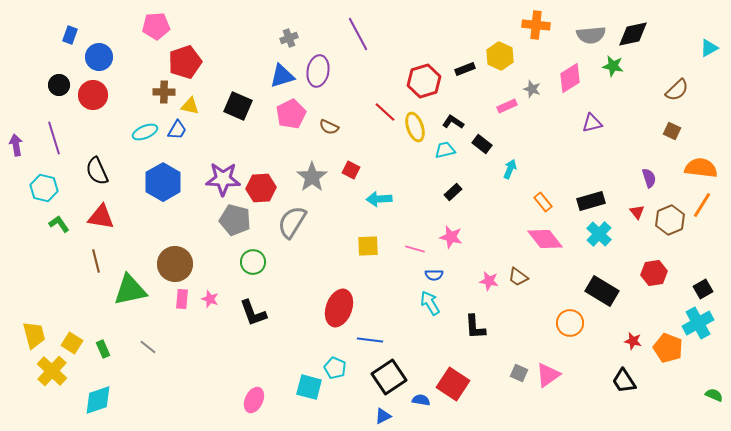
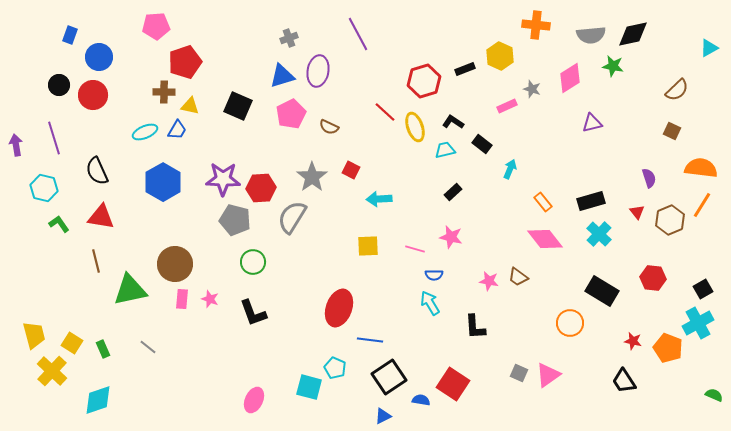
gray semicircle at (292, 222): moved 5 px up
red hexagon at (654, 273): moved 1 px left, 5 px down; rotated 15 degrees clockwise
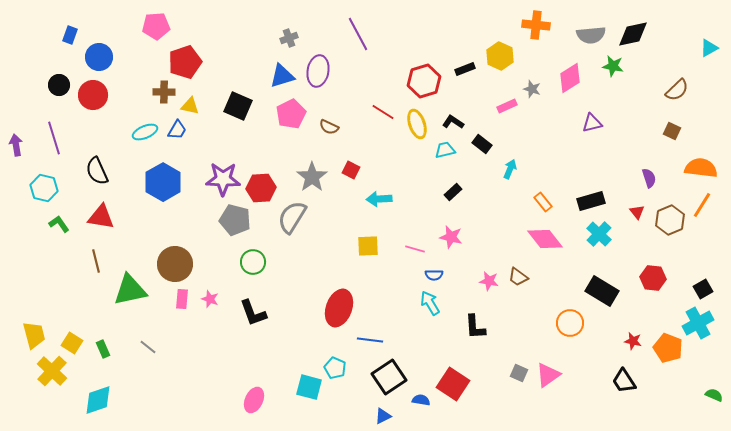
red line at (385, 112): moved 2 px left; rotated 10 degrees counterclockwise
yellow ellipse at (415, 127): moved 2 px right, 3 px up
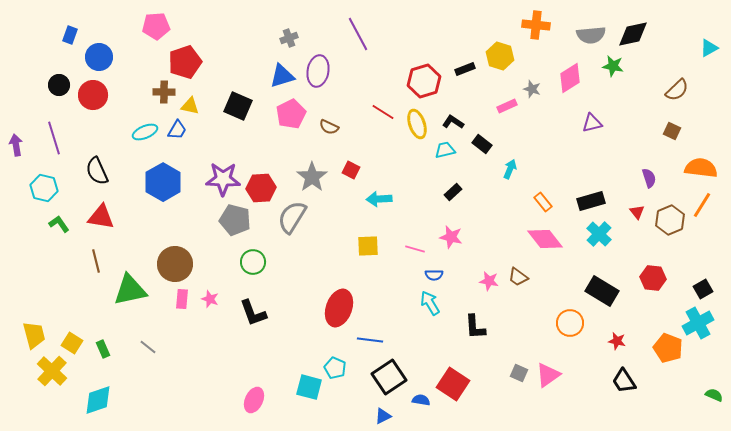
yellow hexagon at (500, 56): rotated 8 degrees counterclockwise
red star at (633, 341): moved 16 px left
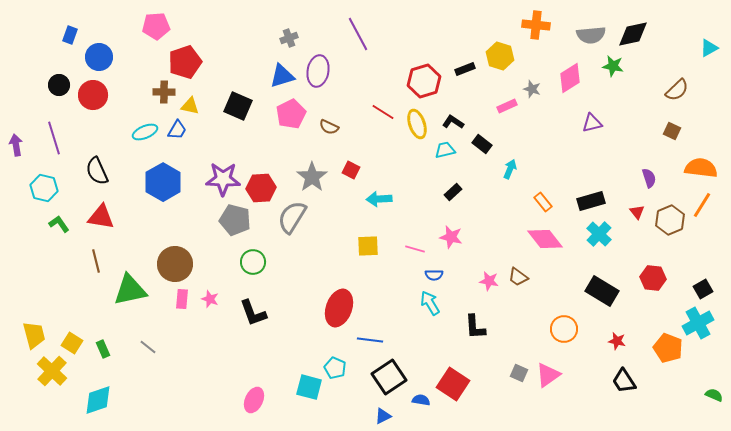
orange circle at (570, 323): moved 6 px left, 6 px down
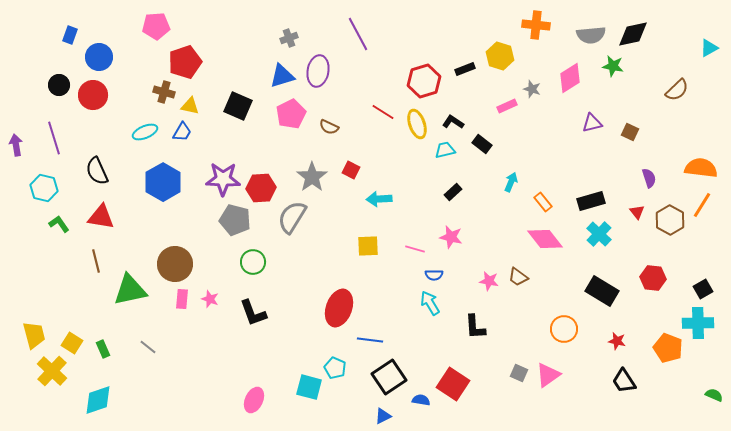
brown cross at (164, 92): rotated 15 degrees clockwise
blue trapezoid at (177, 130): moved 5 px right, 2 px down
brown square at (672, 131): moved 42 px left, 1 px down
cyan arrow at (510, 169): moved 1 px right, 13 px down
brown hexagon at (670, 220): rotated 8 degrees counterclockwise
cyan cross at (698, 323): rotated 28 degrees clockwise
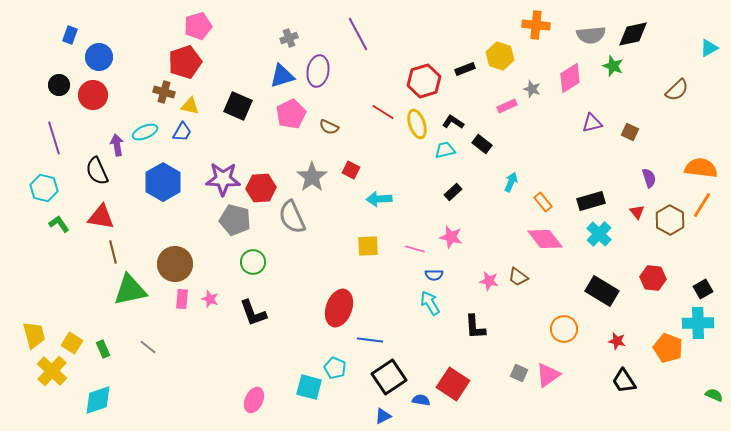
pink pentagon at (156, 26): moved 42 px right; rotated 12 degrees counterclockwise
green star at (613, 66): rotated 10 degrees clockwise
purple arrow at (16, 145): moved 101 px right
gray semicircle at (292, 217): rotated 56 degrees counterclockwise
brown line at (96, 261): moved 17 px right, 9 px up
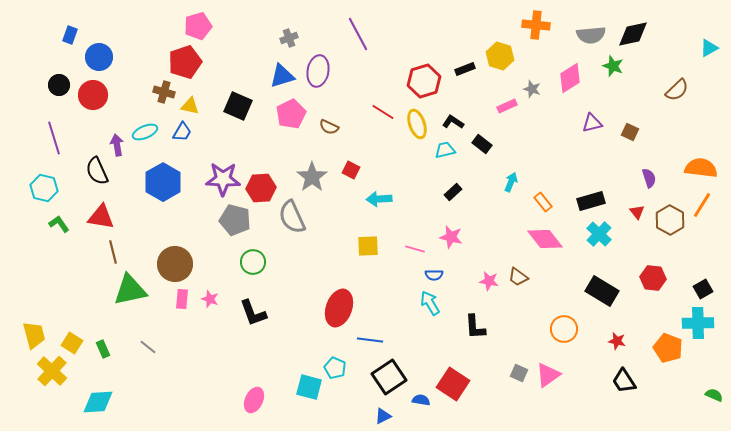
cyan diamond at (98, 400): moved 2 px down; rotated 16 degrees clockwise
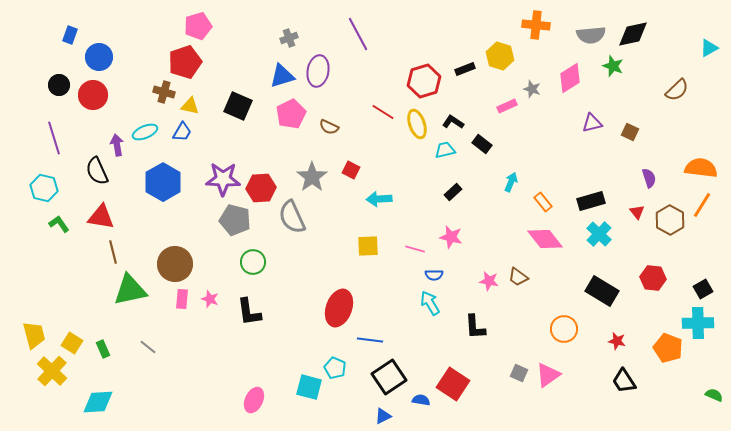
black L-shape at (253, 313): moved 4 px left, 1 px up; rotated 12 degrees clockwise
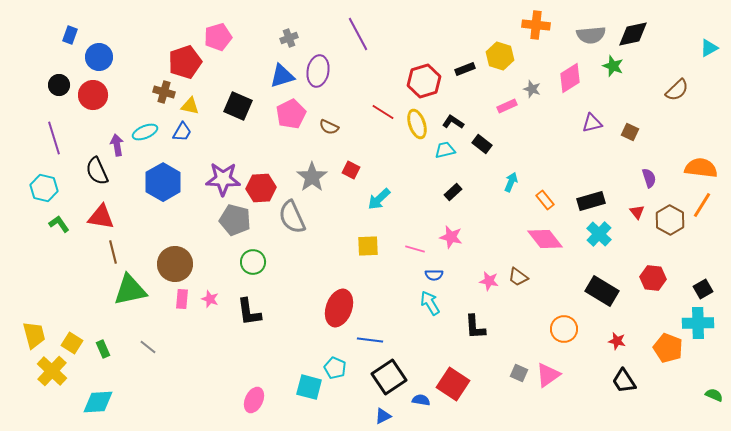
pink pentagon at (198, 26): moved 20 px right, 11 px down
cyan arrow at (379, 199): rotated 40 degrees counterclockwise
orange rectangle at (543, 202): moved 2 px right, 2 px up
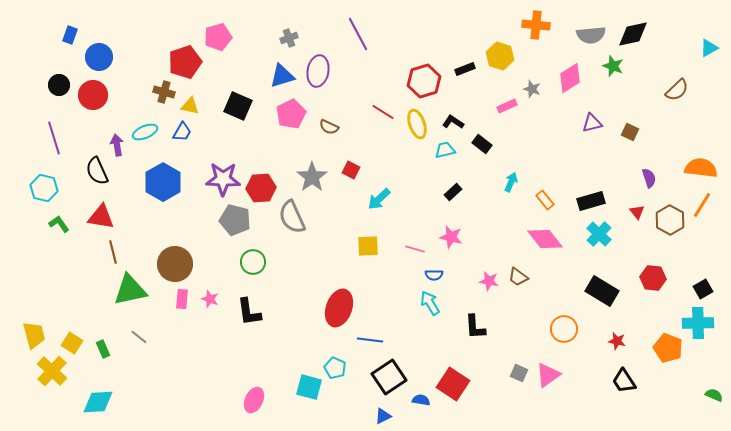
gray line at (148, 347): moved 9 px left, 10 px up
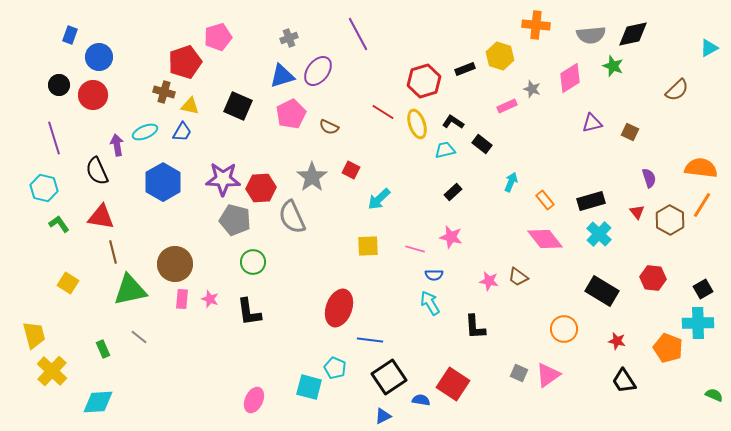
purple ellipse at (318, 71): rotated 28 degrees clockwise
yellow square at (72, 343): moved 4 px left, 60 px up
